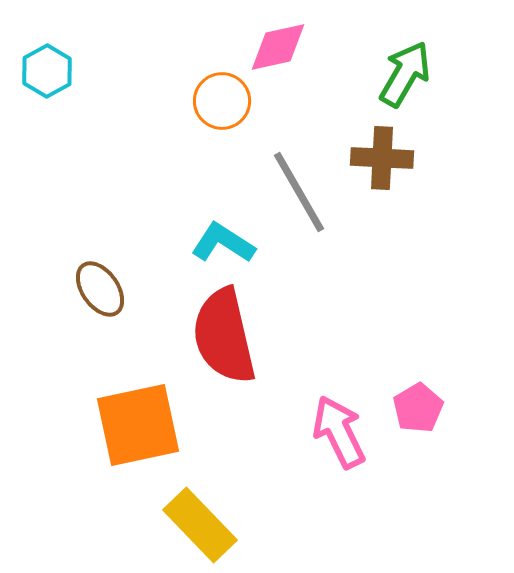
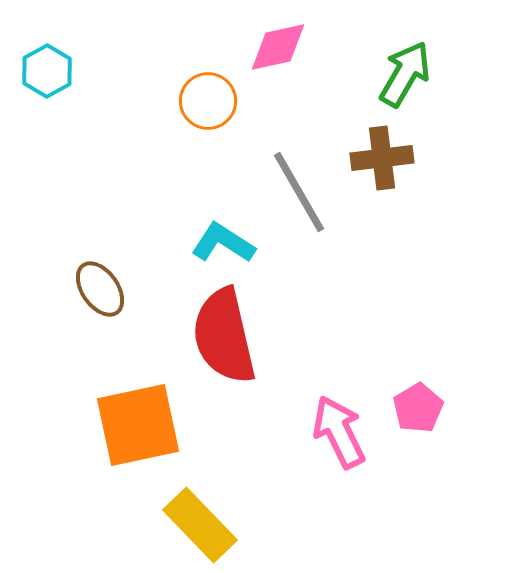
orange circle: moved 14 px left
brown cross: rotated 10 degrees counterclockwise
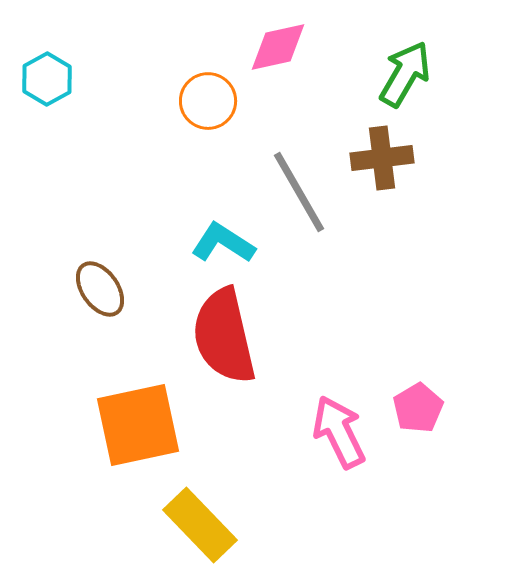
cyan hexagon: moved 8 px down
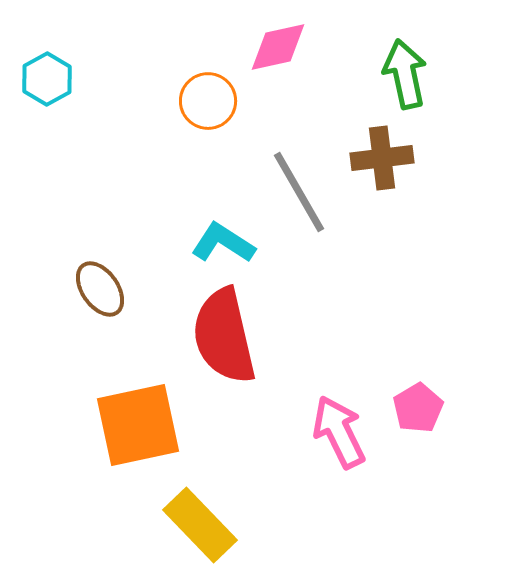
green arrow: rotated 42 degrees counterclockwise
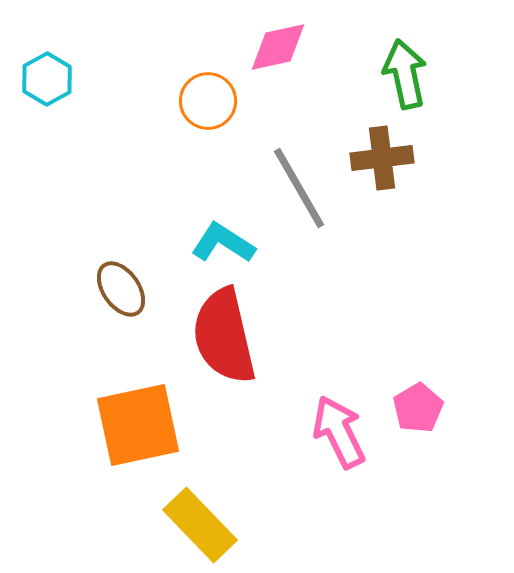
gray line: moved 4 px up
brown ellipse: moved 21 px right
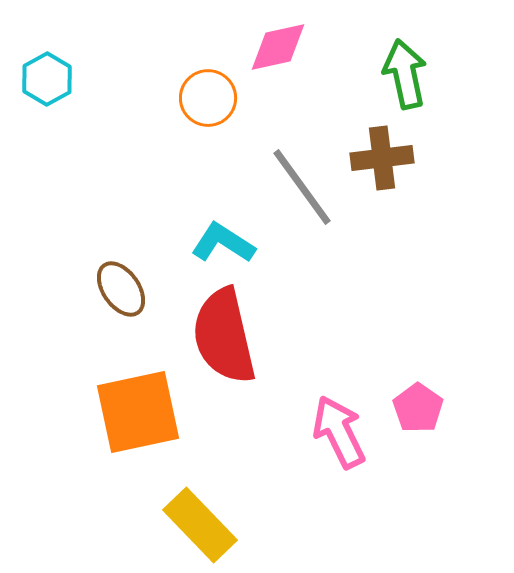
orange circle: moved 3 px up
gray line: moved 3 px right, 1 px up; rotated 6 degrees counterclockwise
pink pentagon: rotated 6 degrees counterclockwise
orange square: moved 13 px up
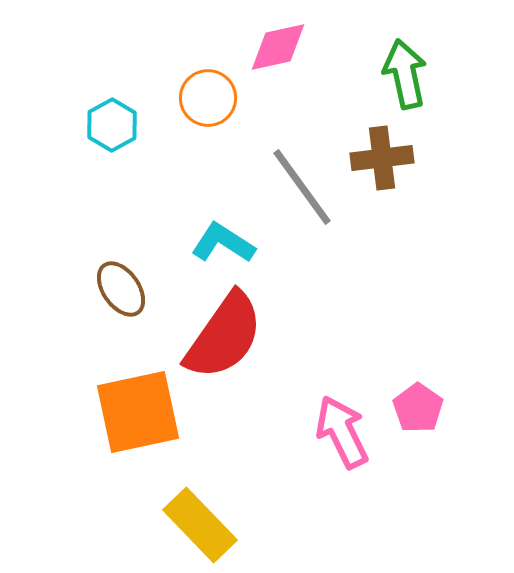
cyan hexagon: moved 65 px right, 46 px down
red semicircle: rotated 132 degrees counterclockwise
pink arrow: moved 3 px right
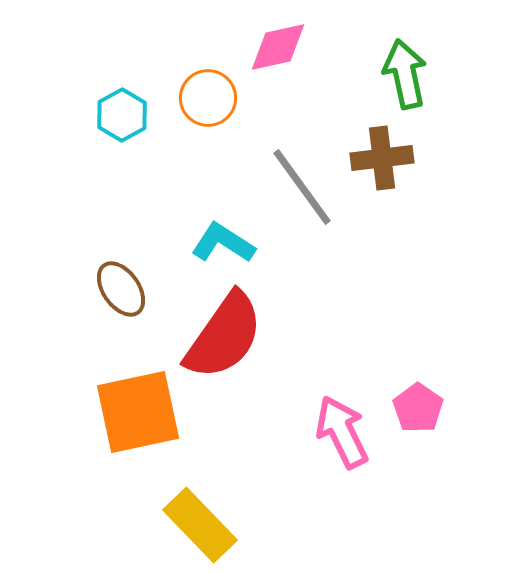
cyan hexagon: moved 10 px right, 10 px up
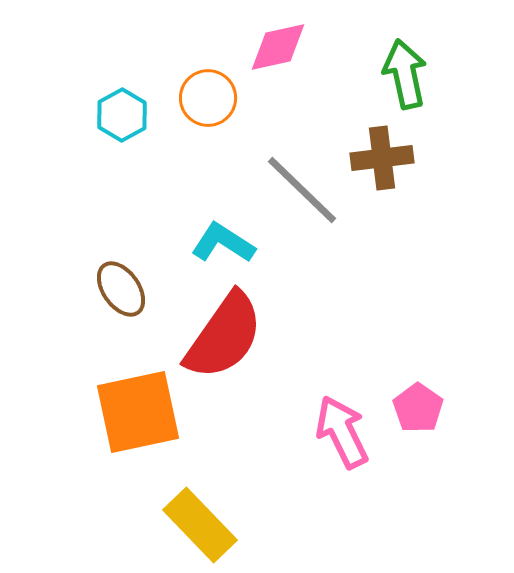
gray line: moved 3 px down; rotated 10 degrees counterclockwise
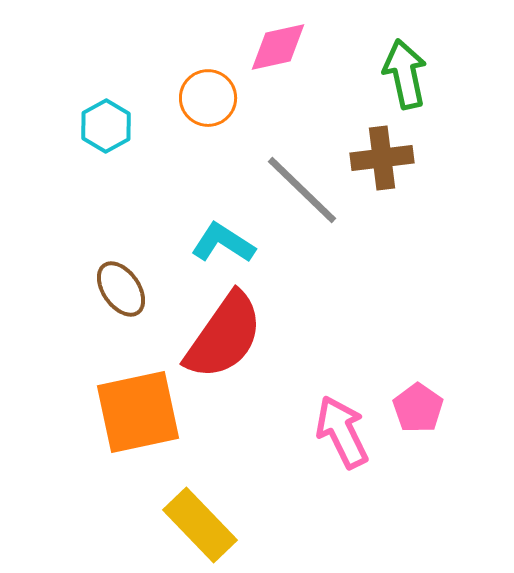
cyan hexagon: moved 16 px left, 11 px down
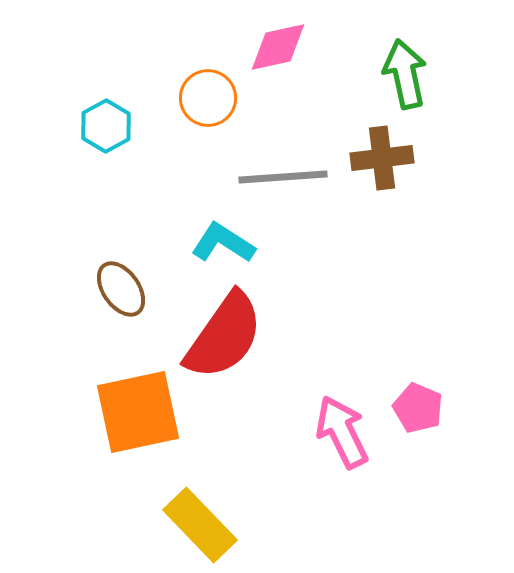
gray line: moved 19 px left, 13 px up; rotated 48 degrees counterclockwise
pink pentagon: rotated 12 degrees counterclockwise
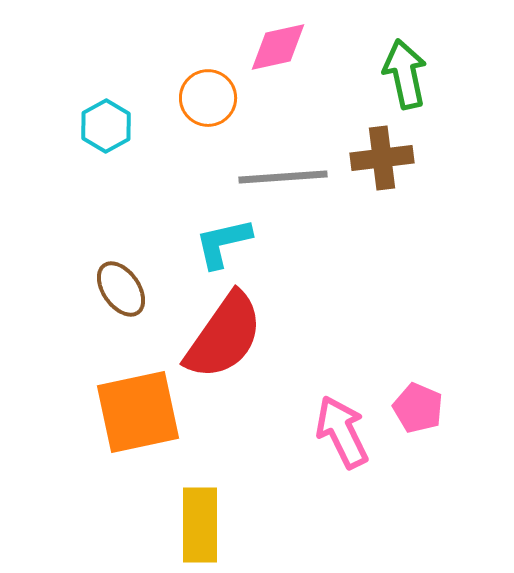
cyan L-shape: rotated 46 degrees counterclockwise
yellow rectangle: rotated 44 degrees clockwise
